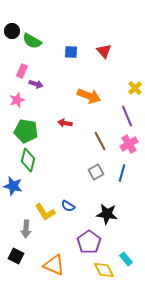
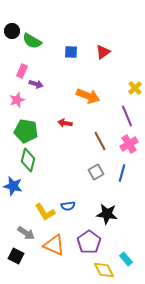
red triangle: moved 1 px left, 1 px down; rotated 35 degrees clockwise
orange arrow: moved 1 px left
blue semicircle: rotated 40 degrees counterclockwise
gray arrow: moved 4 px down; rotated 60 degrees counterclockwise
orange triangle: moved 20 px up
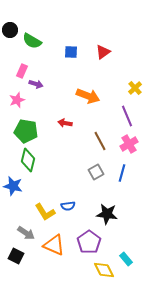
black circle: moved 2 px left, 1 px up
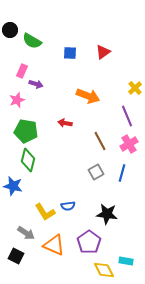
blue square: moved 1 px left, 1 px down
cyan rectangle: moved 2 px down; rotated 40 degrees counterclockwise
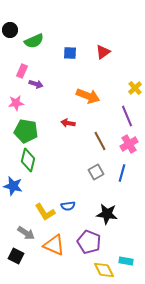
green semicircle: moved 2 px right; rotated 54 degrees counterclockwise
pink star: moved 1 px left, 3 px down; rotated 14 degrees clockwise
red arrow: moved 3 px right
purple pentagon: rotated 15 degrees counterclockwise
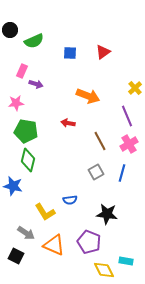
blue semicircle: moved 2 px right, 6 px up
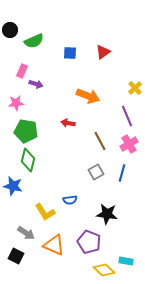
yellow diamond: rotated 20 degrees counterclockwise
